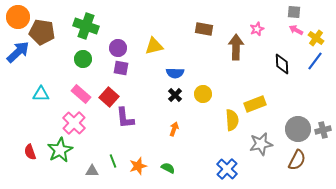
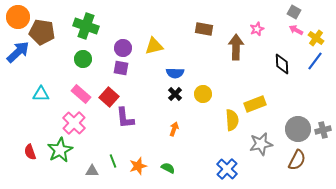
gray square: rotated 24 degrees clockwise
purple circle: moved 5 px right
black cross: moved 1 px up
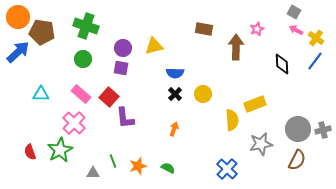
gray triangle: moved 1 px right, 2 px down
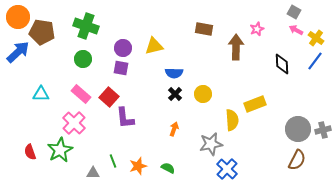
blue semicircle: moved 1 px left
gray star: moved 50 px left
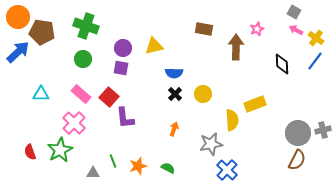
gray circle: moved 4 px down
blue cross: moved 1 px down
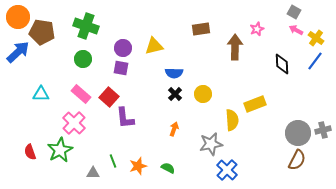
brown rectangle: moved 3 px left; rotated 18 degrees counterclockwise
brown arrow: moved 1 px left
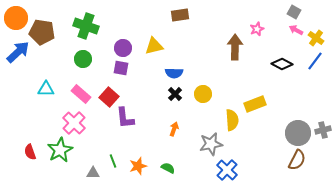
orange circle: moved 2 px left, 1 px down
brown rectangle: moved 21 px left, 14 px up
black diamond: rotated 60 degrees counterclockwise
cyan triangle: moved 5 px right, 5 px up
